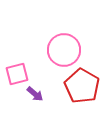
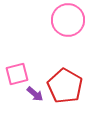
pink circle: moved 4 px right, 30 px up
red pentagon: moved 17 px left
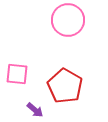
pink square: rotated 20 degrees clockwise
purple arrow: moved 16 px down
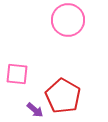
red pentagon: moved 2 px left, 10 px down
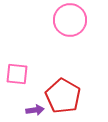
pink circle: moved 2 px right
purple arrow: rotated 48 degrees counterclockwise
